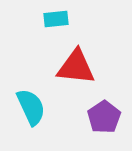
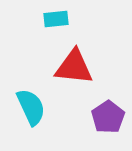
red triangle: moved 2 px left
purple pentagon: moved 4 px right
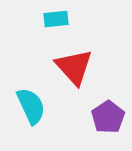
red triangle: rotated 42 degrees clockwise
cyan semicircle: moved 1 px up
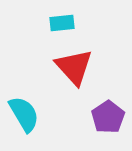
cyan rectangle: moved 6 px right, 4 px down
cyan semicircle: moved 7 px left, 8 px down; rotated 6 degrees counterclockwise
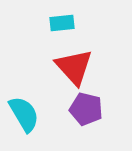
purple pentagon: moved 22 px left, 8 px up; rotated 24 degrees counterclockwise
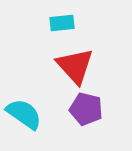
red triangle: moved 1 px right, 1 px up
cyan semicircle: rotated 24 degrees counterclockwise
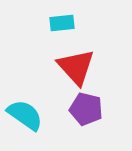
red triangle: moved 1 px right, 1 px down
cyan semicircle: moved 1 px right, 1 px down
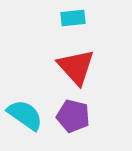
cyan rectangle: moved 11 px right, 5 px up
purple pentagon: moved 13 px left, 7 px down
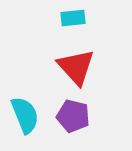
cyan semicircle: rotated 33 degrees clockwise
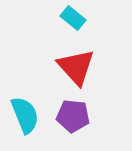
cyan rectangle: rotated 45 degrees clockwise
purple pentagon: rotated 8 degrees counterclockwise
